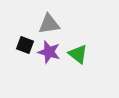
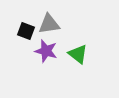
black square: moved 1 px right, 14 px up
purple star: moved 3 px left, 1 px up
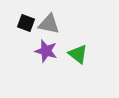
gray triangle: rotated 20 degrees clockwise
black square: moved 8 px up
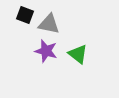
black square: moved 1 px left, 8 px up
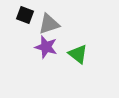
gray triangle: rotated 30 degrees counterclockwise
purple star: moved 4 px up
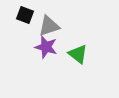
gray triangle: moved 2 px down
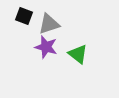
black square: moved 1 px left, 1 px down
gray triangle: moved 2 px up
